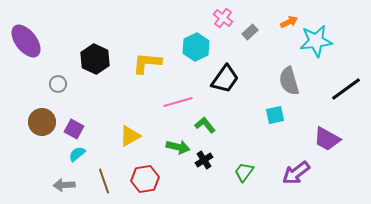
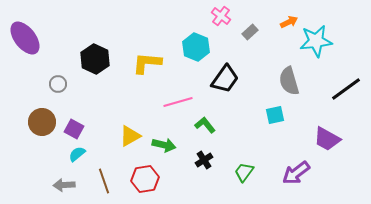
pink cross: moved 2 px left, 2 px up
purple ellipse: moved 1 px left, 3 px up
cyan hexagon: rotated 12 degrees counterclockwise
green arrow: moved 14 px left, 2 px up
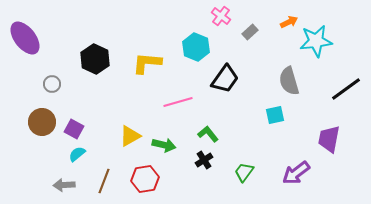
gray circle: moved 6 px left
green L-shape: moved 3 px right, 9 px down
purple trapezoid: moved 2 px right; rotated 72 degrees clockwise
brown line: rotated 40 degrees clockwise
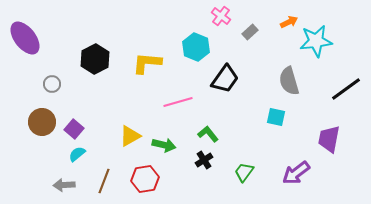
black hexagon: rotated 8 degrees clockwise
cyan square: moved 1 px right, 2 px down; rotated 24 degrees clockwise
purple square: rotated 12 degrees clockwise
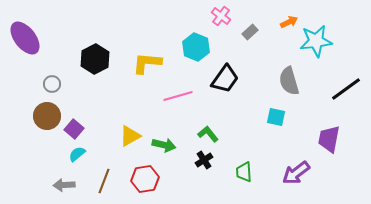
pink line: moved 6 px up
brown circle: moved 5 px right, 6 px up
green trapezoid: rotated 40 degrees counterclockwise
